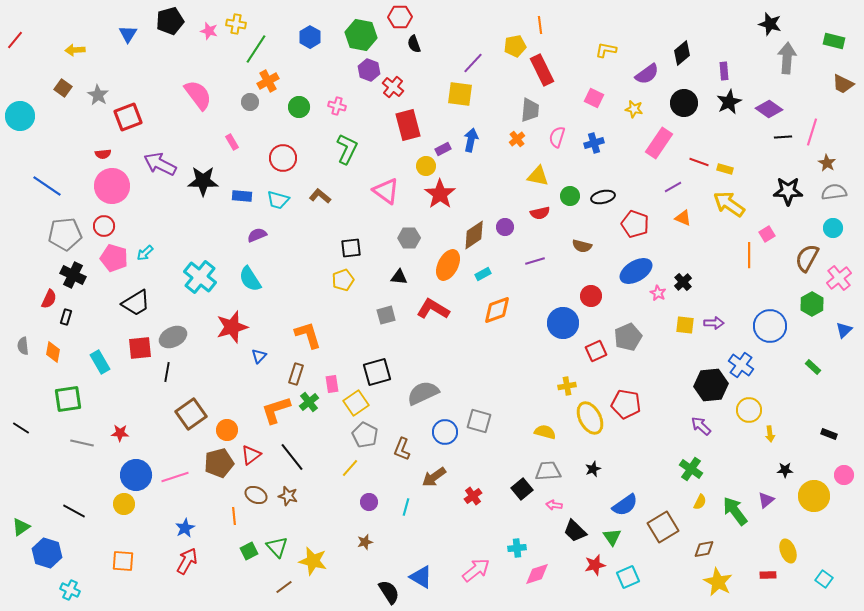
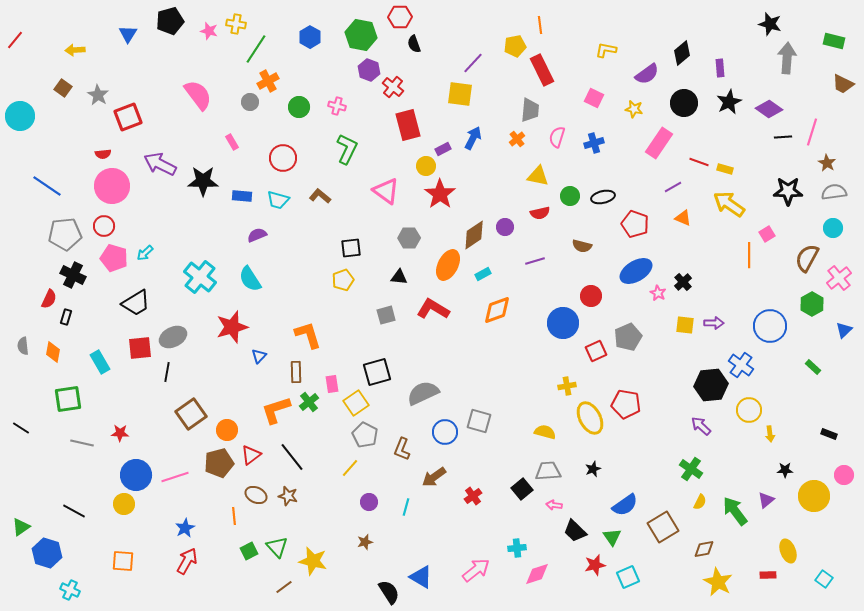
purple rectangle at (724, 71): moved 4 px left, 3 px up
blue arrow at (471, 140): moved 2 px right, 2 px up; rotated 15 degrees clockwise
brown rectangle at (296, 374): moved 2 px up; rotated 20 degrees counterclockwise
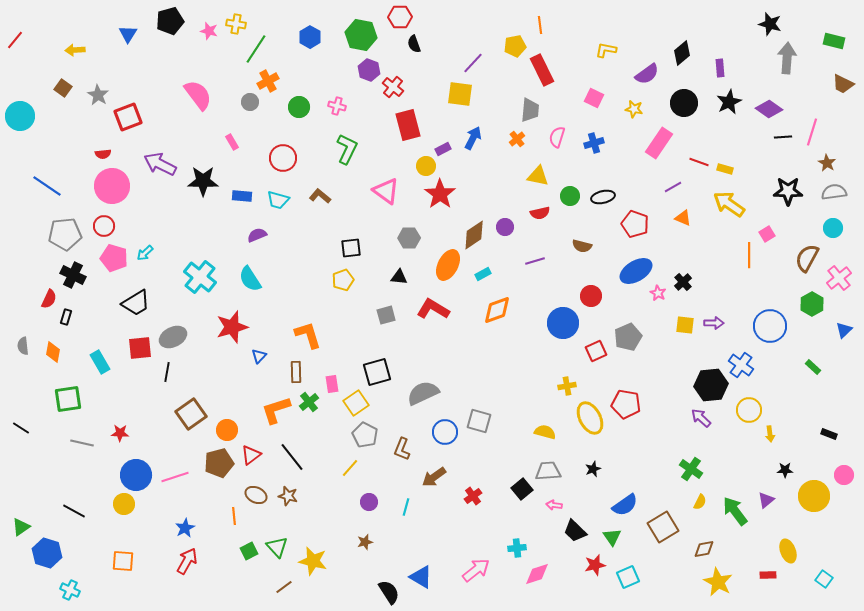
purple arrow at (701, 426): moved 8 px up
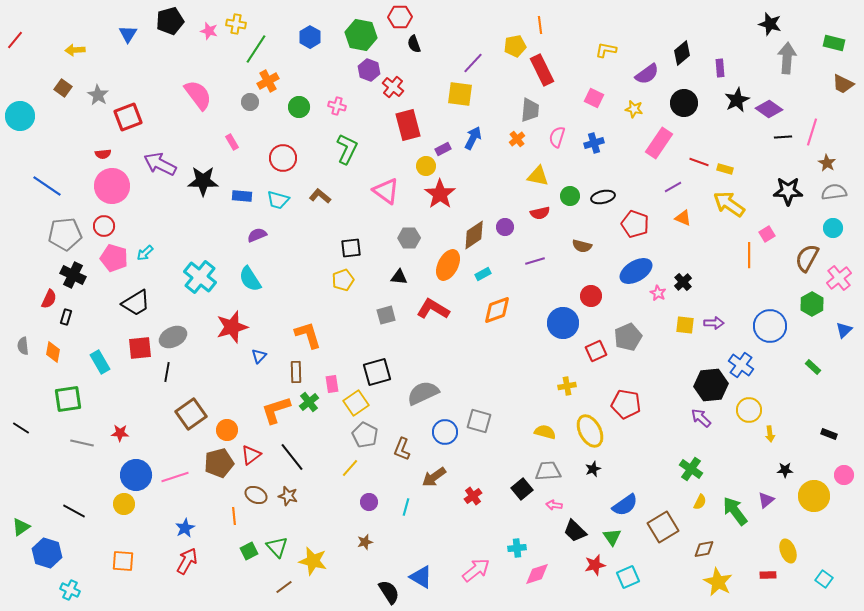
green rectangle at (834, 41): moved 2 px down
black star at (729, 102): moved 8 px right, 2 px up
yellow ellipse at (590, 418): moved 13 px down
